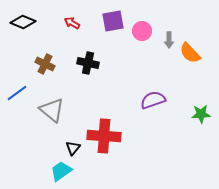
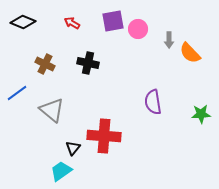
pink circle: moved 4 px left, 2 px up
purple semicircle: moved 2 px down; rotated 80 degrees counterclockwise
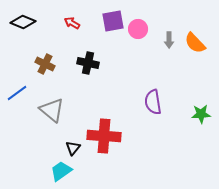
orange semicircle: moved 5 px right, 10 px up
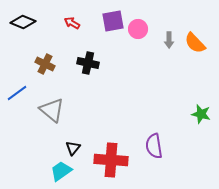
purple semicircle: moved 1 px right, 44 px down
green star: rotated 18 degrees clockwise
red cross: moved 7 px right, 24 px down
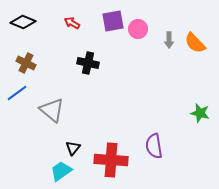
brown cross: moved 19 px left, 1 px up
green star: moved 1 px left, 1 px up
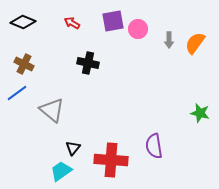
orange semicircle: rotated 80 degrees clockwise
brown cross: moved 2 px left, 1 px down
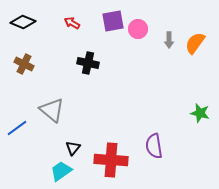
blue line: moved 35 px down
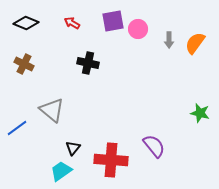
black diamond: moved 3 px right, 1 px down
purple semicircle: rotated 150 degrees clockwise
